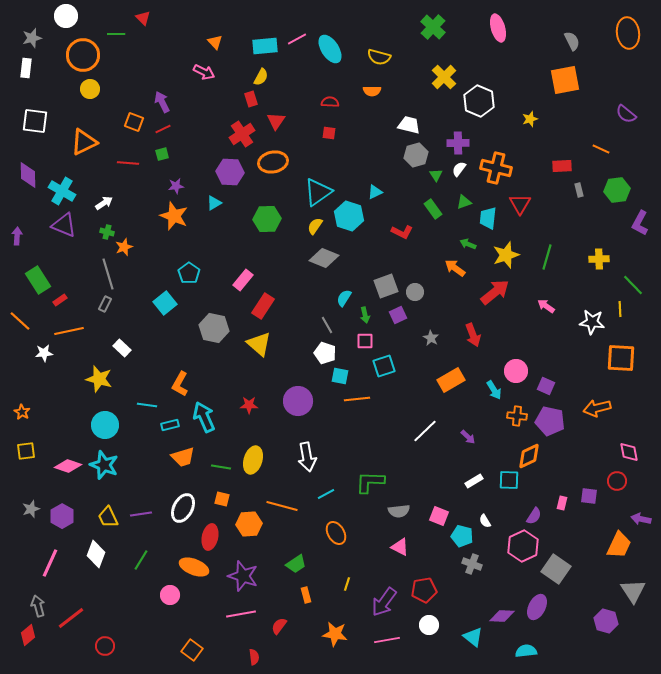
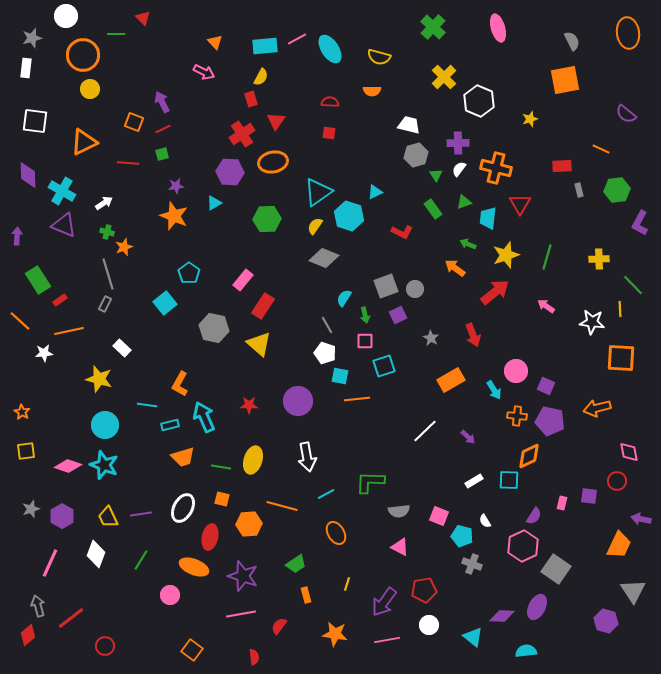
gray circle at (415, 292): moved 3 px up
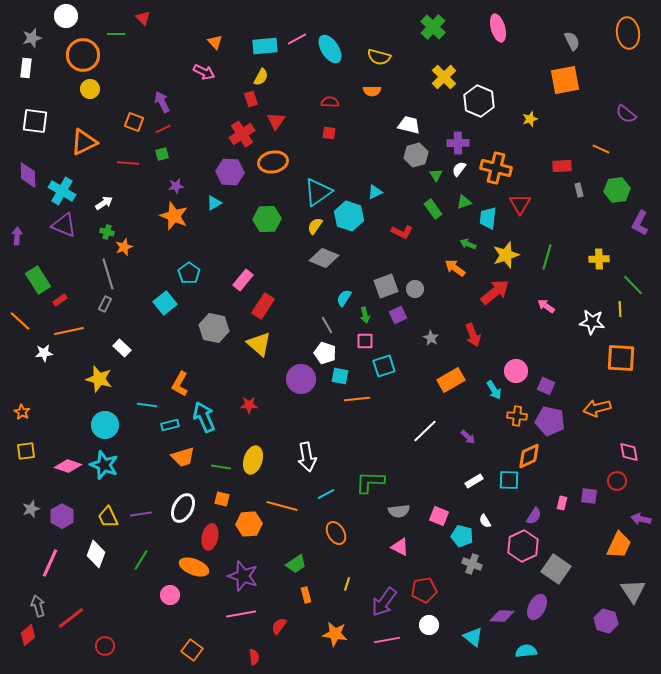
purple circle at (298, 401): moved 3 px right, 22 px up
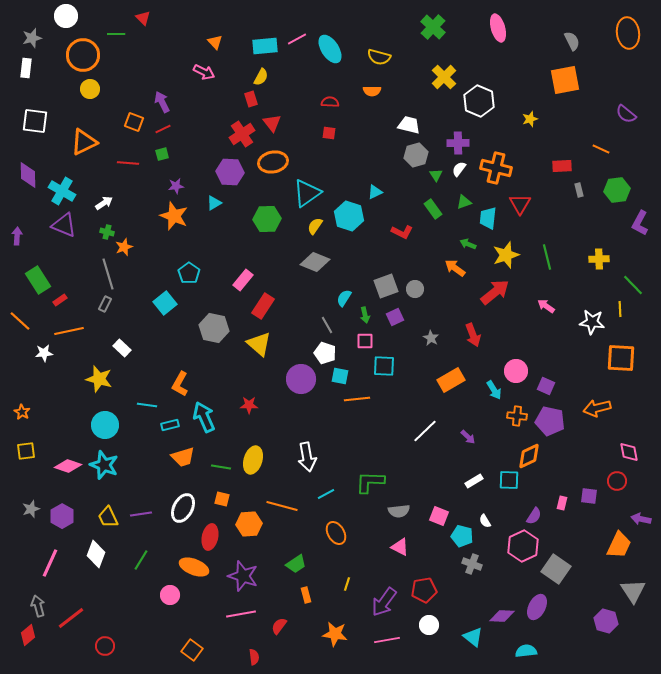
red triangle at (276, 121): moved 4 px left, 2 px down; rotated 12 degrees counterclockwise
cyan triangle at (318, 192): moved 11 px left, 1 px down
green line at (547, 257): rotated 30 degrees counterclockwise
gray diamond at (324, 258): moved 9 px left, 4 px down
purple square at (398, 315): moved 3 px left, 2 px down
cyan square at (384, 366): rotated 20 degrees clockwise
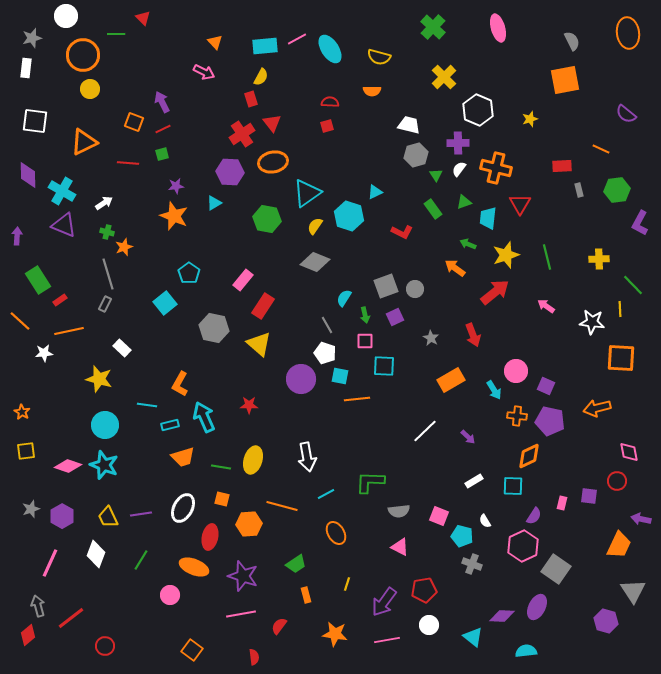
white hexagon at (479, 101): moved 1 px left, 9 px down
red square at (329, 133): moved 2 px left, 7 px up; rotated 24 degrees counterclockwise
green hexagon at (267, 219): rotated 12 degrees clockwise
cyan square at (509, 480): moved 4 px right, 6 px down
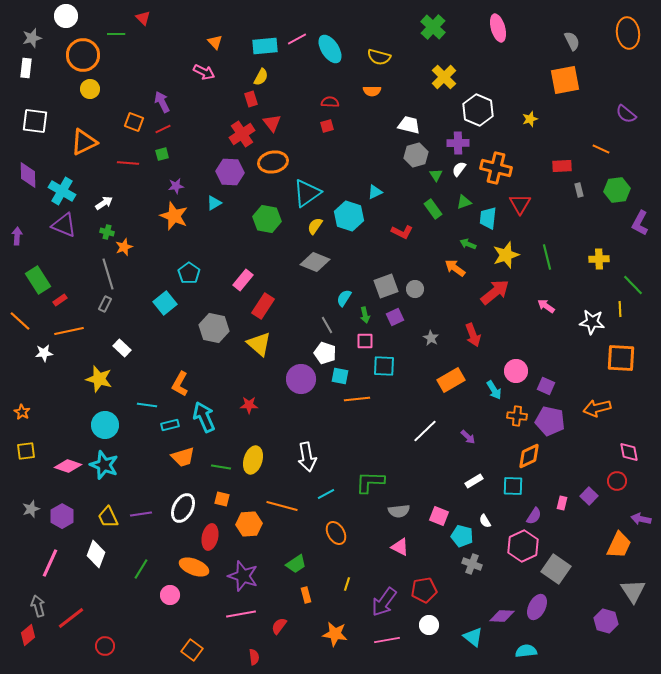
purple square at (589, 496): rotated 36 degrees clockwise
green line at (141, 560): moved 9 px down
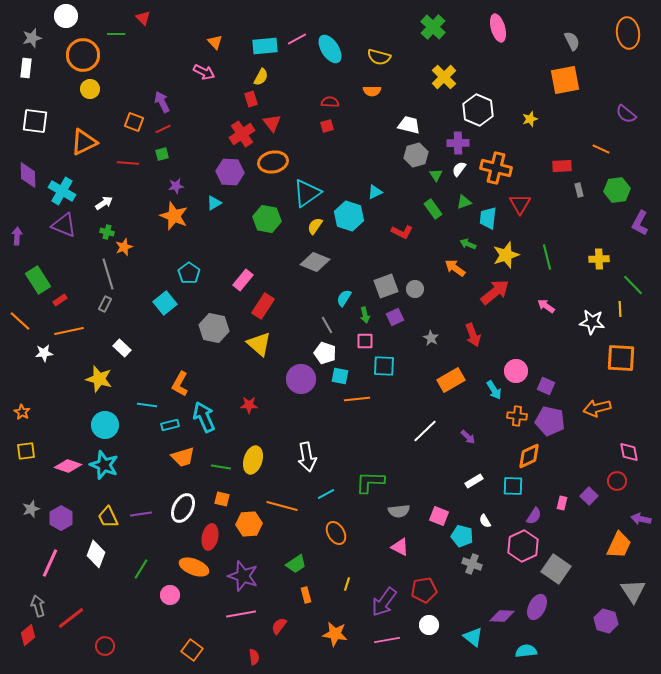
purple hexagon at (62, 516): moved 1 px left, 2 px down
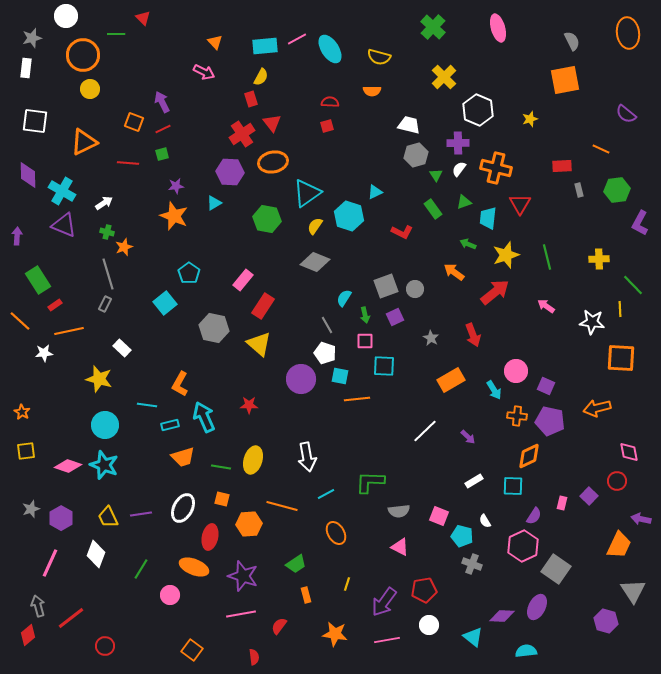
orange arrow at (455, 268): moved 1 px left, 4 px down
red rectangle at (60, 300): moved 5 px left, 5 px down
